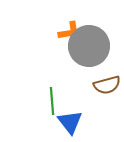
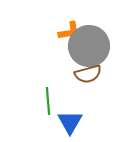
brown semicircle: moved 19 px left, 11 px up
green line: moved 4 px left
blue triangle: rotated 8 degrees clockwise
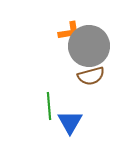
brown semicircle: moved 3 px right, 2 px down
green line: moved 1 px right, 5 px down
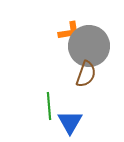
brown semicircle: moved 5 px left, 2 px up; rotated 56 degrees counterclockwise
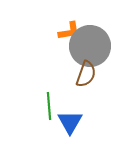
gray circle: moved 1 px right
